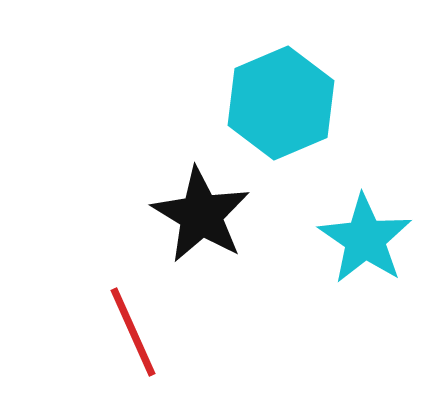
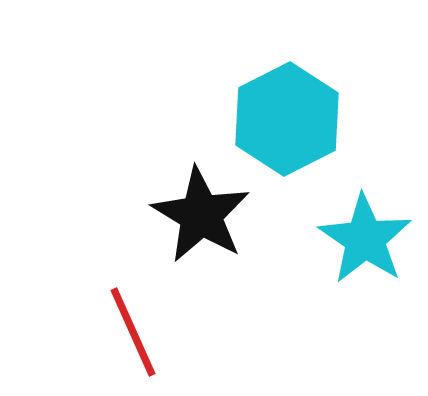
cyan hexagon: moved 6 px right, 16 px down; rotated 4 degrees counterclockwise
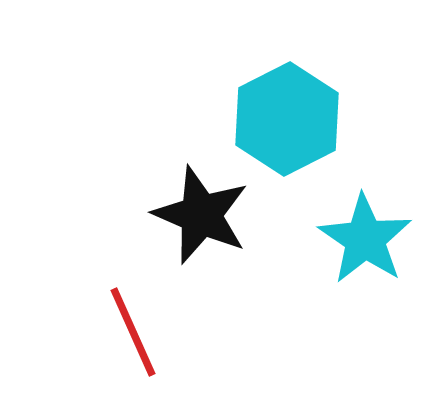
black star: rotated 8 degrees counterclockwise
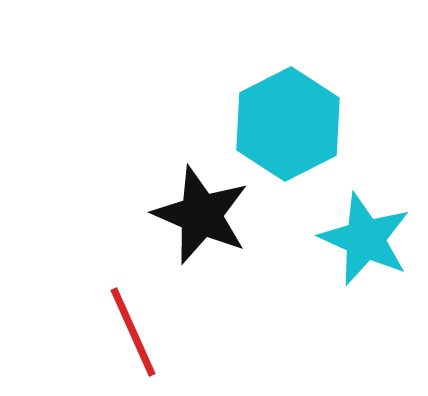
cyan hexagon: moved 1 px right, 5 px down
cyan star: rotated 10 degrees counterclockwise
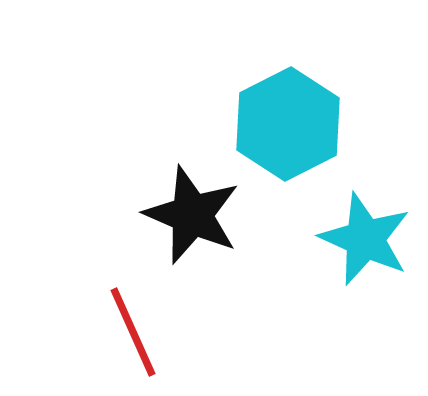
black star: moved 9 px left
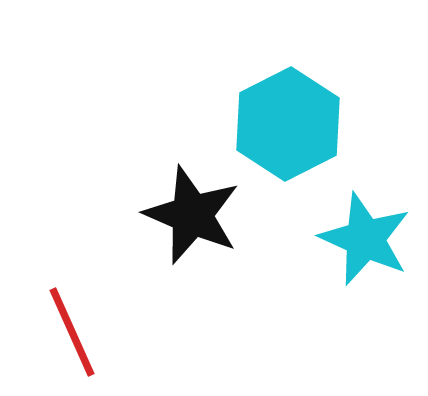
red line: moved 61 px left
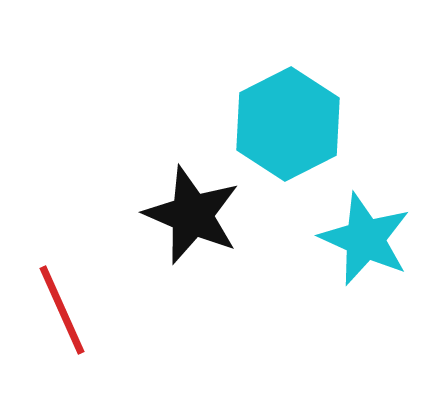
red line: moved 10 px left, 22 px up
